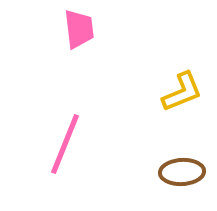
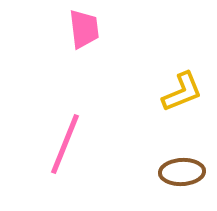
pink trapezoid: moved 5 px right
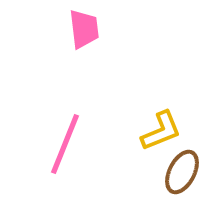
yellow L-shape: moved 21 px left, 39 px down
brown ellipse: rotated 60 degrees counterclockwise
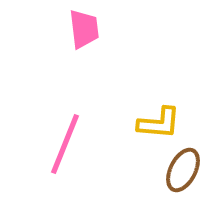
yellow L-shape: moved 2 px left, 8 px up; rotated 27 degrees clockwise
brown ellipse: moved 1 px right, 2 px up
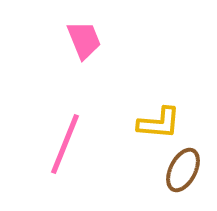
pink trapezoid: moved 11 px down; rotated 15 degrees counterclockwise
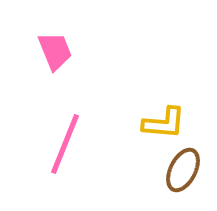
pink trapezoid: moved 29 px left, 11 px down
yellow L-shape: moved 5 px right
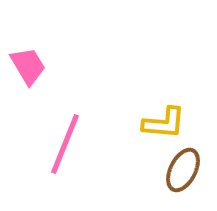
pink trapezoid: moved 27 px left, 15 px down; rotated 9 degrees counterclockwise
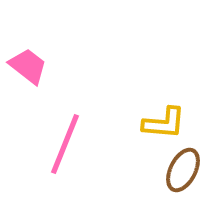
pink trapezoid: rotated 21 degrees counterclockwise
